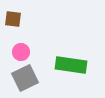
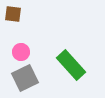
brown square: moved 5 px up
green rectangle: rotated 40 degrees clockwise
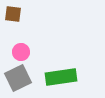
green rectangle: moved 10 px left, 12 px down; rotated 56 degrees counterclockwise
gray square: moved 7 px left
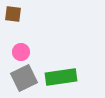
gray square: moved 6 px right
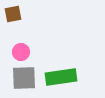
brown square: rotated 18 degrees counterclockwise
gray square: rotated 24 degrees clockwise
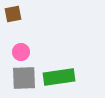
green rectangle: moved 2 px left
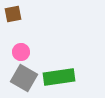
gray square: rotated 32 degrees clockwise
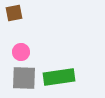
brown square: moved 1 px right, 1 px up
gray square: rotated 28 degrees counterclockwise
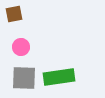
brown square: moved 1 px down
pink circle: moved 5 px up
